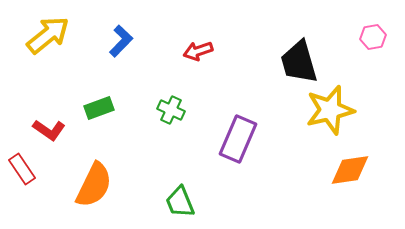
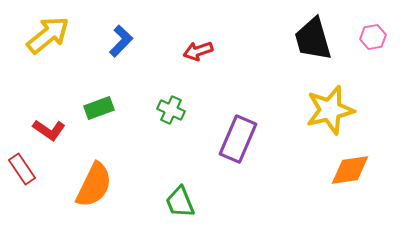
black trapezoid: moved 14 px right, 23 px up
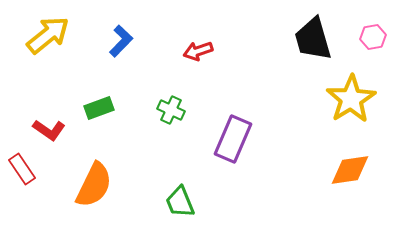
yellow star: moved 21 px right, 11 px up; rotated 18 degrees counterclockwise
purple rectangle: moved 5 px left
